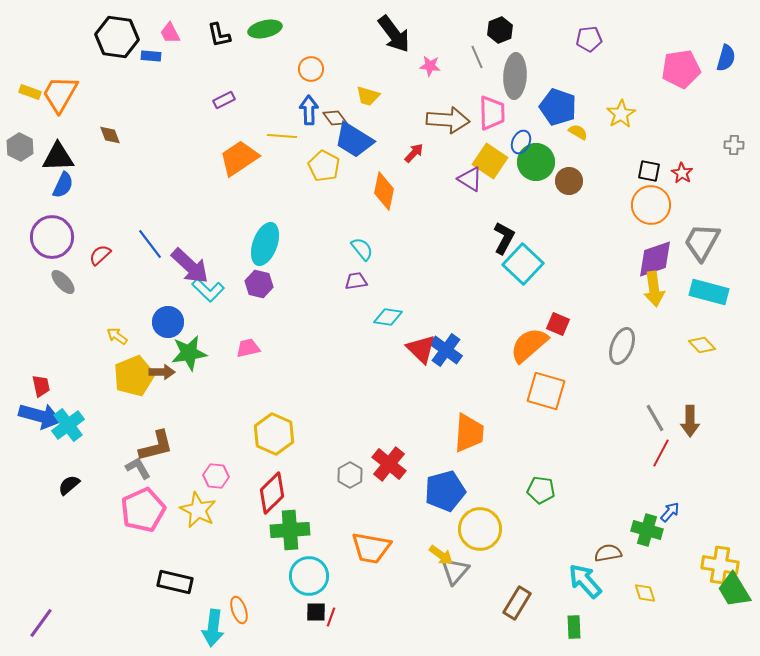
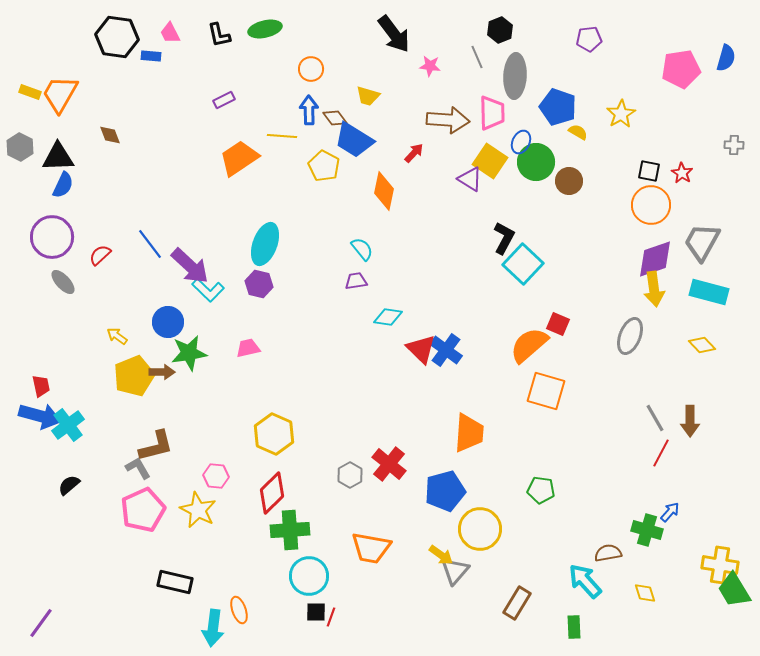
gray ellipse at (622, 346): moved 8 px right, 10 px up
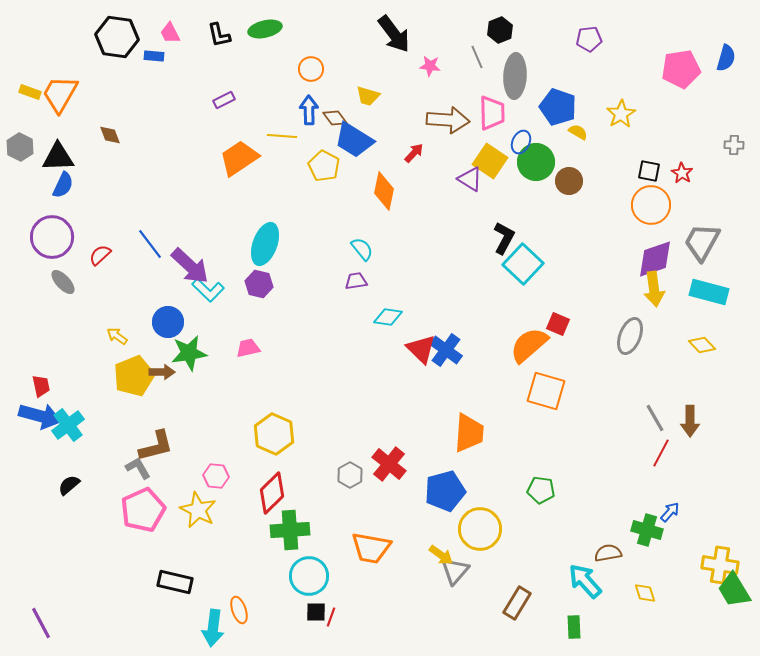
blue rectangle at (151, 56): moved 3 px right
purple line at (41, 623): rotated 64 degrees counterclockwise
